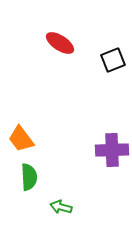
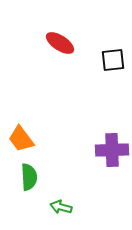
black square: rotated 15 degrees clockwise
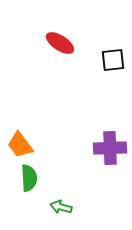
orange trapezoid: moved 1 px left, 6 px down
purple cross: moved 2 px left, 2 px up
green semicircle: moved 1 px down
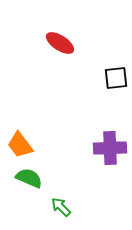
black square: moved 3 px right, 18 px down
green semicircle: rotated 64 degrees counterclockwise
green arrow: rotated 30 degrees clockwise
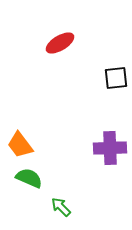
red ellipse: rotated 64 degrees counterclockwise
